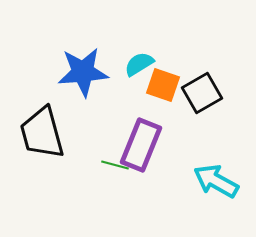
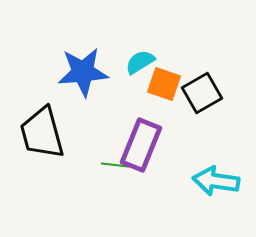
cyan semicircle: moved 1 px right, 2 px up
orange square: moved 1 px right, 1 px up
green line: rotated 8 degrees counterclockwise
cyan arrow: rotated 21 degrees counterclockwise
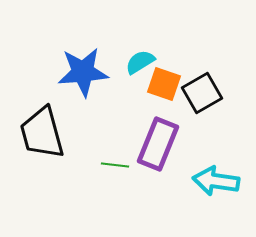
purple rectangle: moved 17 px right, 1 px up
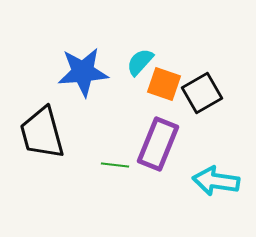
cyan semicircle: rotated 16 degrees counterclockwise
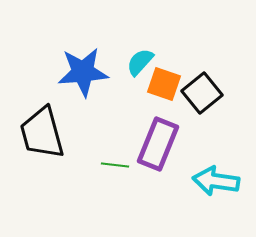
black square: rotated 9 degrees counterclockwise
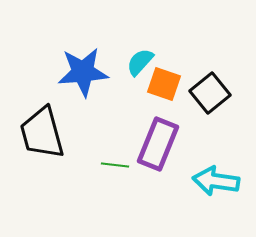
black square: moved 8 px right
